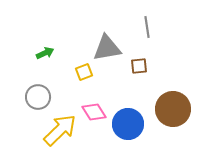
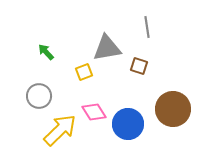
green arrow: moved 1 px right, 1 px up; rotated 108 degrees counterclockwise
brown square: rotated 24 degrees clockwise
gray circle: moved 1 px right, 1 px up
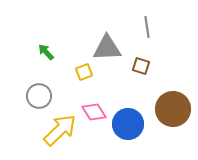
gray triangle: rotated 8 degrees clockwise
brown square: moved 2 px right
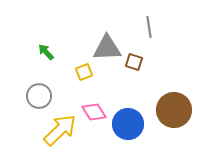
gray line: moved 2 px right
brown square: moved 7 px left, 4 px up
brown circle: moved 1 px right, 1 px down
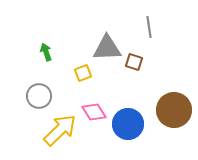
green arrow: rotated 24 degrees clockwise
yellow square: moved 1 px left, 1 px down
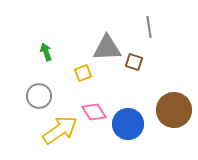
yellow arrow: rotated 9 degrees clockwise
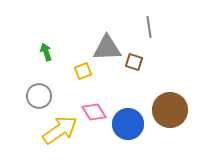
yellow square: moved 2 px up
brown circle: moved 4 px left
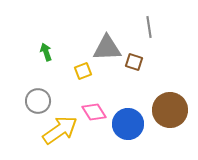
gray circle: moved 1 px left, 5 px down
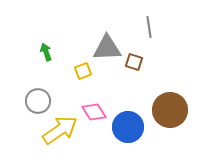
blue circle: moved 3 px down
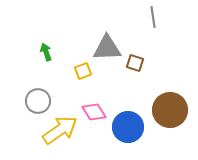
gray line: moved 4 px right, 10 px up
brown square: moved 1 px right, 1 px down
